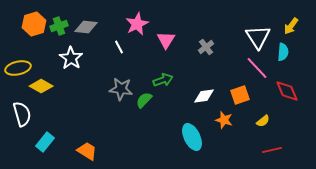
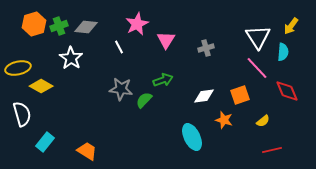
gray cross: moved 1 px down; rotated 21 degrees clockwise
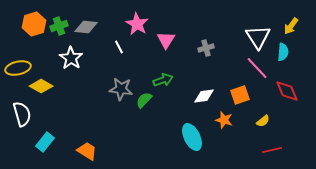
pink star: rotated 15 degrees counterclockwise
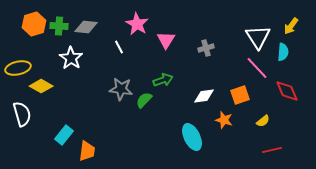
green cross: rotated 24 degrees clockwise
cyan rectangle: moved 19 px right, 7 px up
orange trapezoid: rotated 65 degrees clockwise
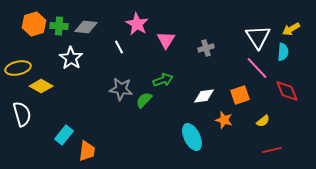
yellow arrow: moved 3 px down; rotated 24 degrees clockwise
